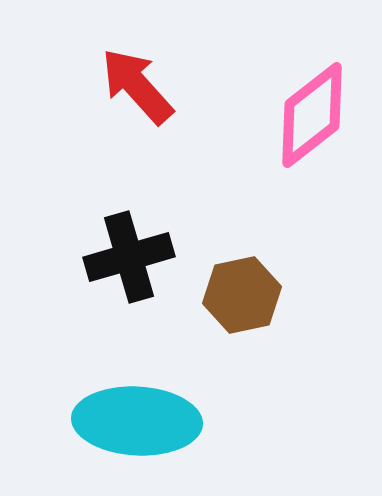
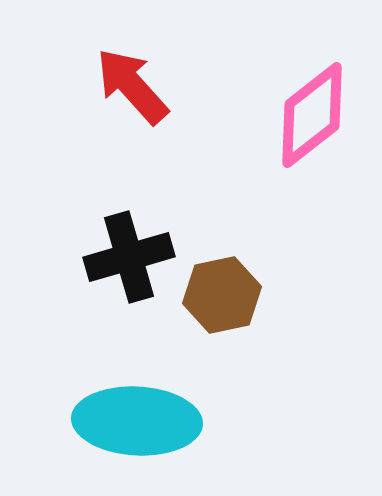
red arrow: moved 5 px left
brown hexagon: moved 20 px left
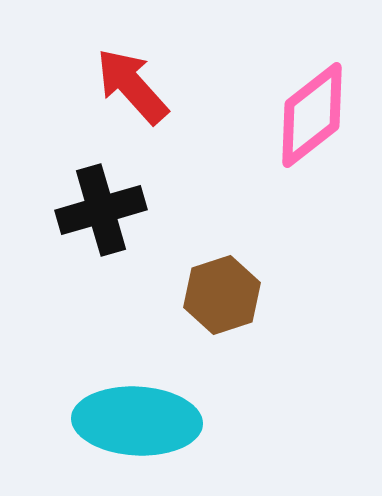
black cross: moved 28 px left, 47 px up
brown hexagon: rotated 6 degrees counterclockwise
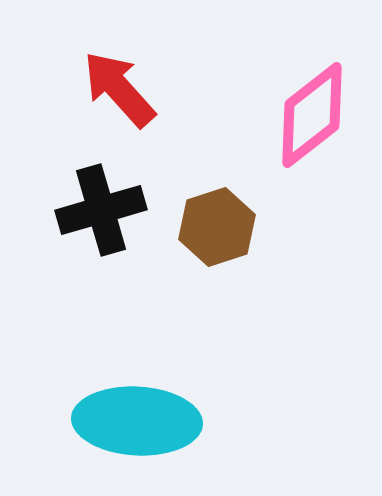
red arrow: moved 13 px left, 3 px down
brown hexagon: moved 5 px left, 68 px up
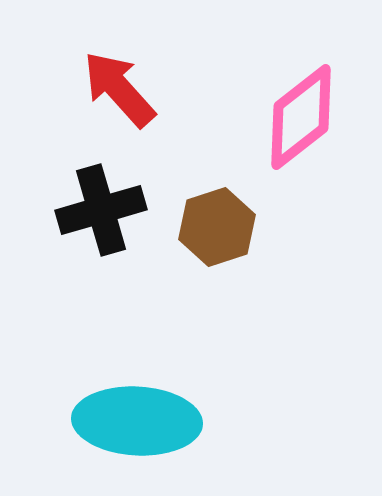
pink diamond: moved 11 px left, 2 px down
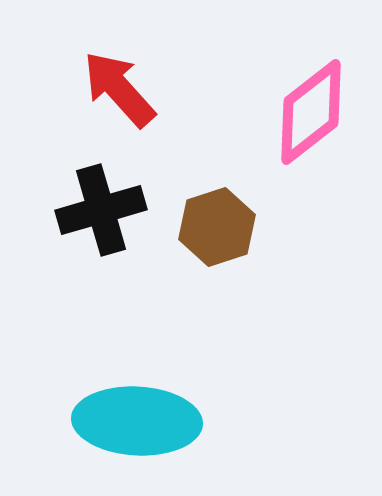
pink diamond: moved 10 px right, 5 px up
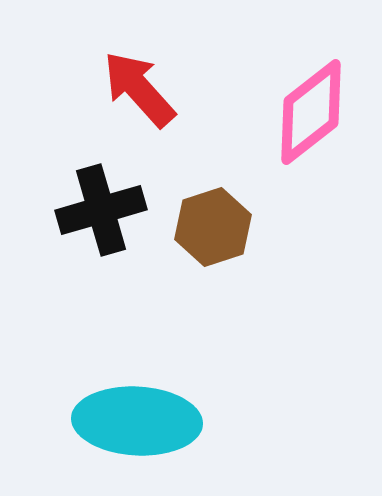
red arrow: moved 20 px right
brown hexagon: moved 4 px left
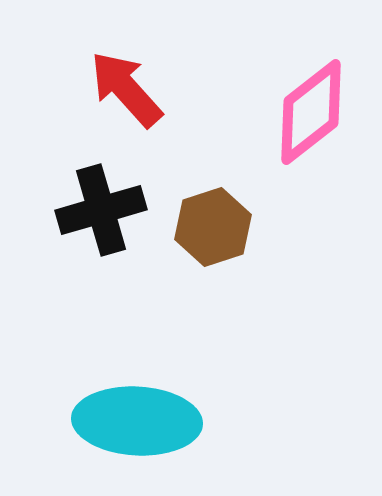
red arrow: moved 13 px left
